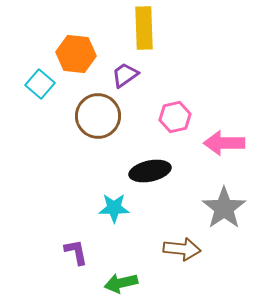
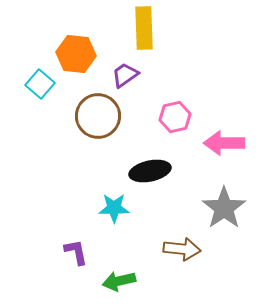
green arrow: moved 2 px left, 2 px up
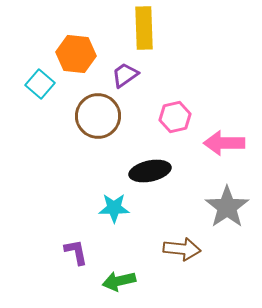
gray star: moved 3 px right, 1 px up
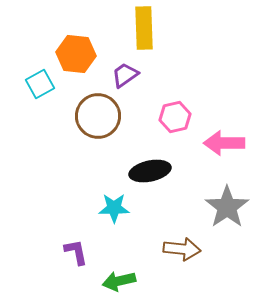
cyan square: rotated 20 degrees clockwise
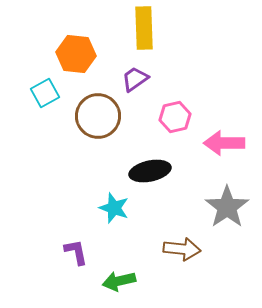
purple trapezoid: moved 10 px right, 4 px down
cyan square: moved 5 px right, 9 px down
cyan star: rotated 20 degrees clockwise
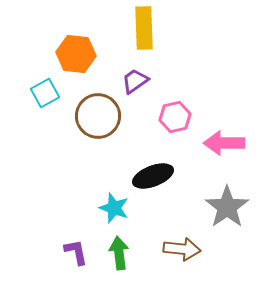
purple trapezoid: moved 2 px down
black ellipse: moved 3 px right, 5 px down; rotated 9 degrees counterclockwise
green arrow: moved 28 px up; rotated 96 degrees clockwise
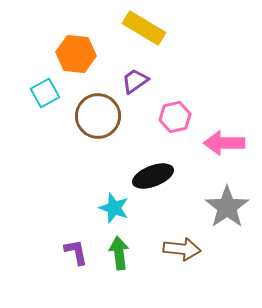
yellow rectangle: rotated 57 degrees counterclockwise
